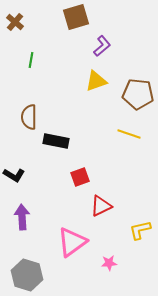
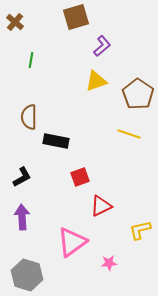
brown pentagon: rotated 28 degrees clockwise
black L-shape: moved 8 px right, 2 px down; rotated 60 degrees counterclockwise
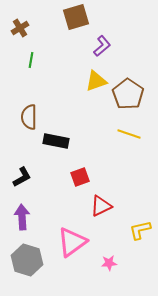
brown cross: moved 5 px right, 6 px down; rotated 18 degrees clockwise
brown pentagon: moved 10 px left
gray hexagon: moved 15 px up
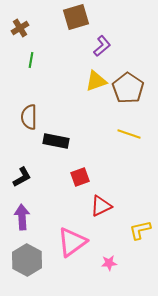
brown pentagon: moved 6 px up
gray hexagon: rotated 12 degrees clockwise
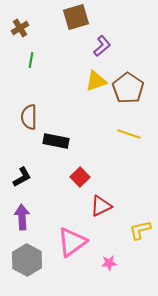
red square: rotated 24 degrees counterclockwise
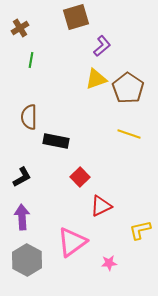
yellow triangle: moved 2 px up
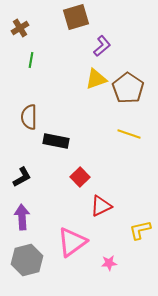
gray hexagon: rotated 16 degrees clockwise
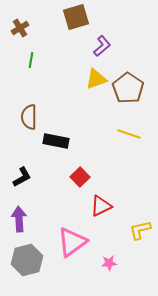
purple arrow: moved 3 px left, 2 px down
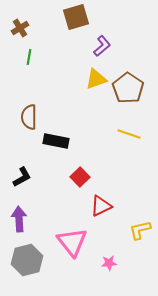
green line: moved 2 px left, 3 px up
pink triangle: rotated 32 degrees counterclockwise
